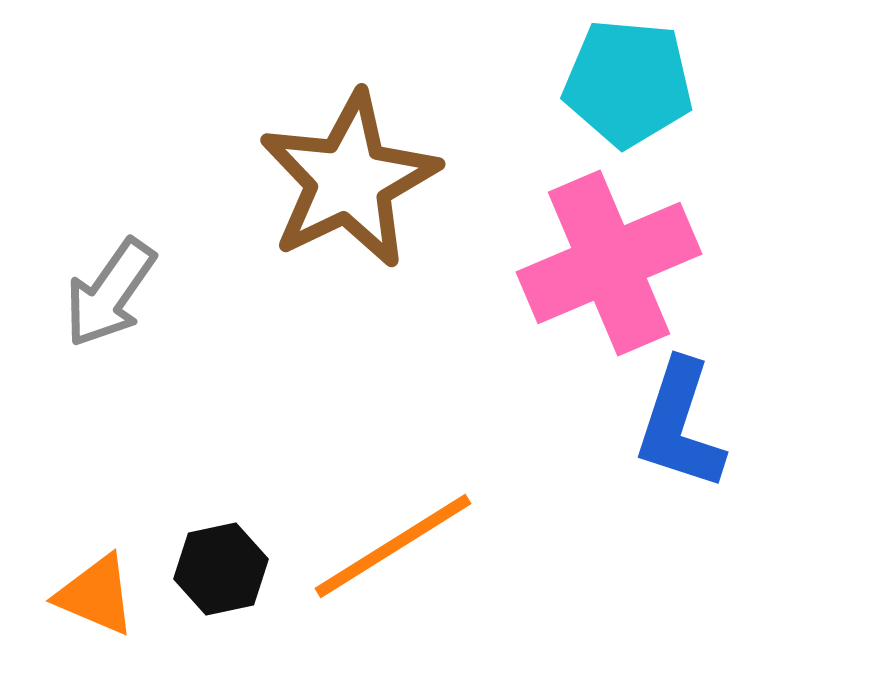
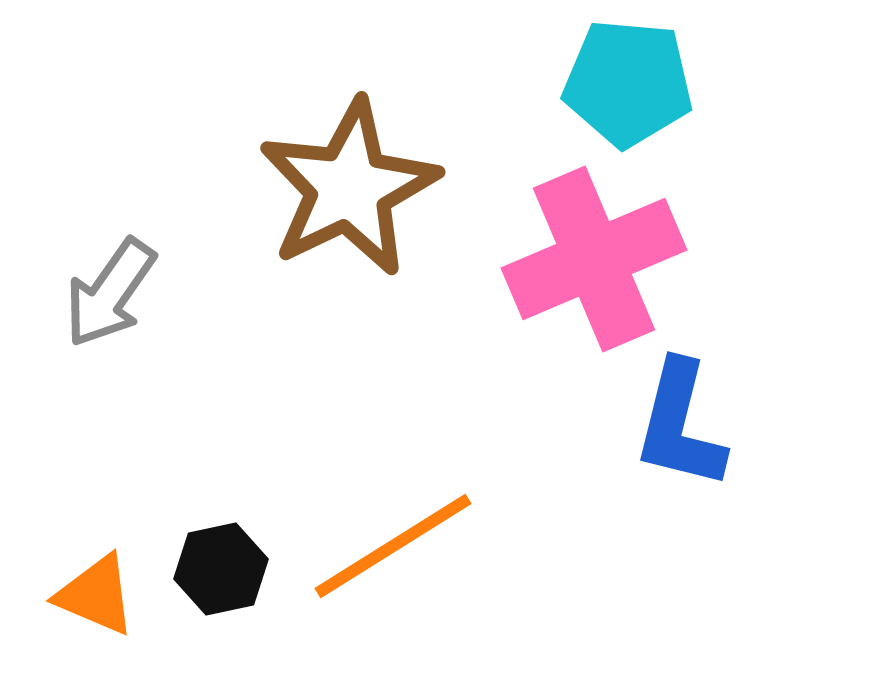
brown star: moved 8 px down
pink cross: moved 15 px left, 4 px up
blue L-shape: rotated 4 degrees counterclockwise
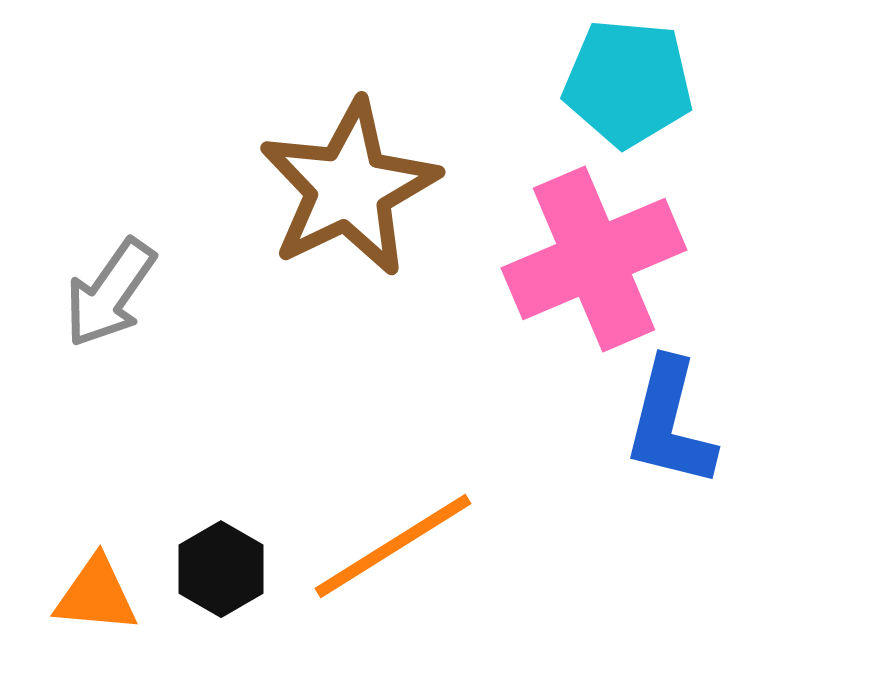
blue L-shape: moved 10 px left, 2 px up
black hexagon: rotated 18 degrees counterclockwise
orange triangle: rotated 18 degrees counterclockwise
